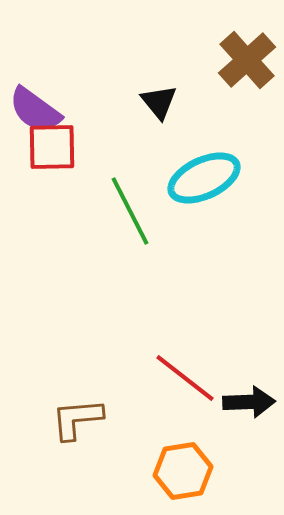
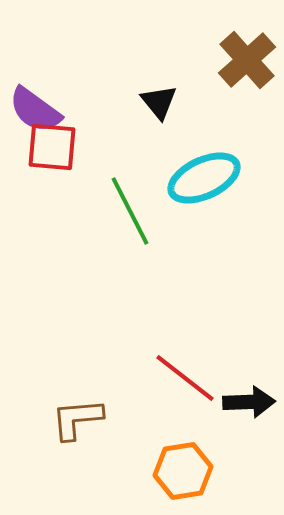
red square: rotated 6 degrees clockwise
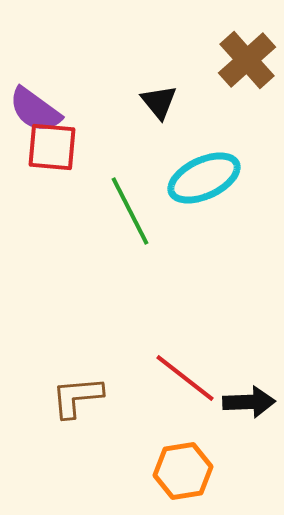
brown L-shape: moved 22 px up
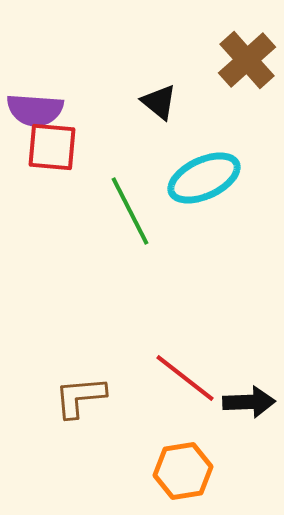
black triangle: rotated 12 degrees counterclockwise
purple semicircle: rotated 32 degrees counterclockwise
brown L-shape: moved 3 px right
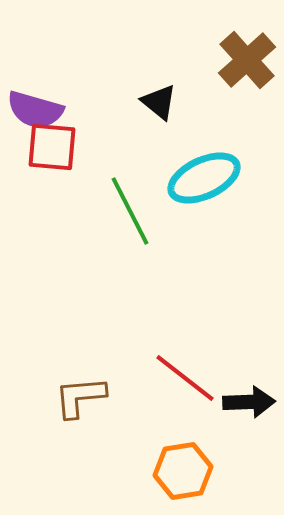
purple semicircle: rotated 12 degrees clockwise
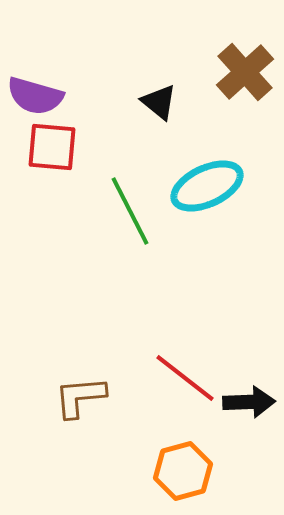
brown cross: moved 2 px left, 12 px down
purple semicircle: moved 14 px up
cyan ellipse: moved 3 px right, 8 px down
orange hexagon: rotated 6 degrees counterclockwise
